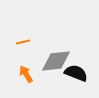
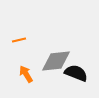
orange line: moved 4 px left, 2 px up
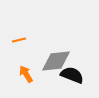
black semicircle: moved 4 px left, 2 px down
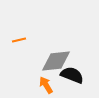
orange arrow: moved 20 px right, 11 px down
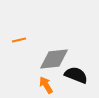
gray diamond: moved 2 px left, 2 px up
black semicircle: moved 4 px right
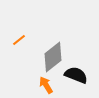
orange line: rotated 24 degrees counterclockwise
gray diamond: moved 1 px left, 2 px up; rotated 32 degrees counterclockwise
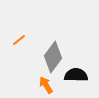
gray diamond: rotated 16 degrees counterclockwise
black semicircle: rotated 20 degrees counterclockwise
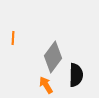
orange line: moved 6 px left, 2 px up; rotated 48 degrees counterclockwise
black semicircle: rotated 90 degrees clockwise
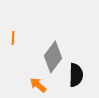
orange arrow: moved 8 px left; rotated 18 degrees counterclockwise
